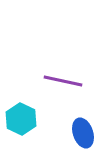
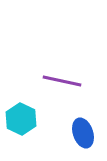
purple line: moved 1 px left
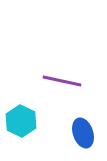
cyan hexagon: moved 2 px down
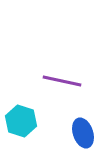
cyan hexagon: rotated 8 degrees counterclockwise
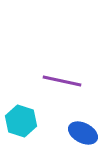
blue ellipse: rotated 44 degrees counterclockwise
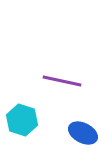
cyan hexagon: moved 1 px right, 1 px up
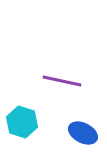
cyan hexagon: moved 2 px down
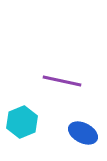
cyan hexagon: rotated 20 degrees clockwise
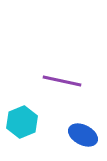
blue ellipse: moved 2 px down
